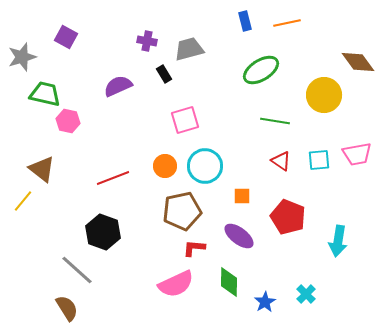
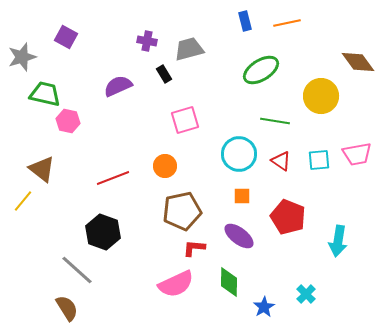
yellow circle: moved 3 px left, 1 px down
cyan circle: moved 34 px right, 12 px up
blue star: moved 1 px left, 5 px down
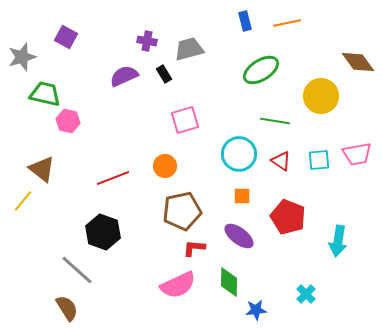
purple semicircle: moved 6 px right, 10 px up
pink semicircle: moved 2 px right, 1 px down
blue star: moved 8 px left, 3 px down; rotated 25 degrees clockwise
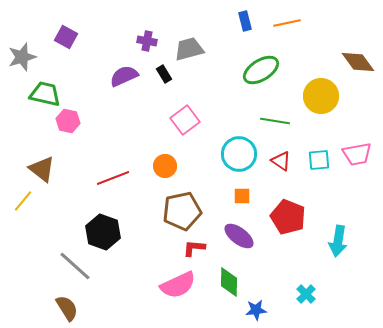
pink square: rotated 20 degrees counterclockwise
gray line: moved 2 px left, 4 px up
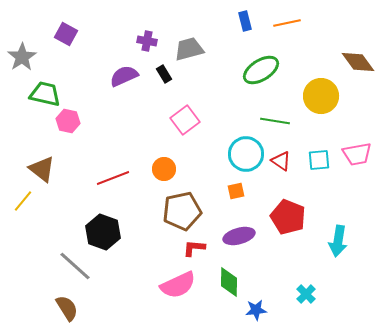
purple square: moved 3 px up
gray star: rotated 16 degrees counterclockwise
cyan circle: moved 7 px right
orange circle: moved 1 px left, 3 px down
orange square: moved 6 px left, 5 px up; rotated 12 degrees counterclockwise
purple ellipse: rotated 52 degrees counterclockwise
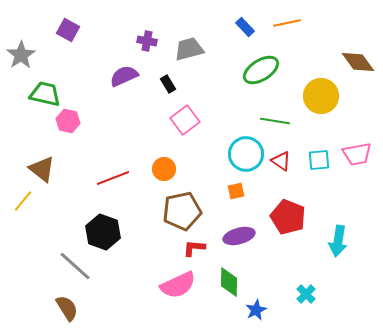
blue rectangle: moved 6 px down; rotated 30 degrees counterclockwise
purple square: moved 2 px right, 4 px up
gray star: moved 1 px left, 2 px up
black rectangle: moved 4 px right, 10 px down
blue star: rotated 20 degrees counterclockwise
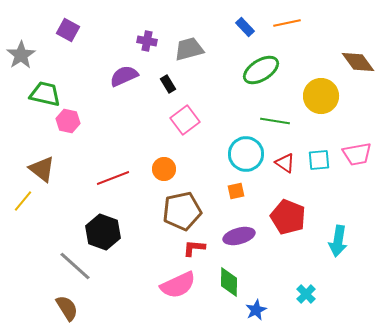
red triangle: moved 4 px right, 2 px down
